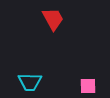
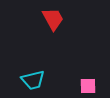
cyan trapezoid: moved 3 px right, 2 px up; rotated 15 degrees counterclockwise
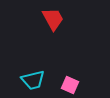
pink square: moved 18 px left, 1 px up; rotated 24 degrees clockwise
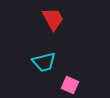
cyan trapezoid: moved 11 px right, 18 px up
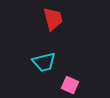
red trapezoid: rotated 15 degrees clockwise
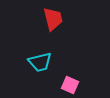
cyan trapezoid: moved 4 px left
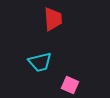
red trapezoid: rotated 10 degrees clockwise
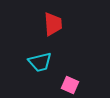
red trapezoid: moved 5 px down
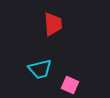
cyan trapezoid: moved 7 px down
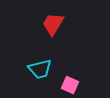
red trapezoid: rotated 145 degrees counterclockwise
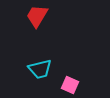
red trapezoid: moved 16 px left, 8 px up
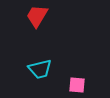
pink square: moved 7 px right; rotated 18 degrees counterclockwise
